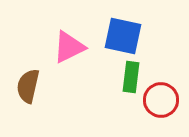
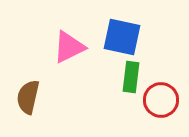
blue square: moved 1 px left, 1 px down
brown semicircle: moved 11 px down
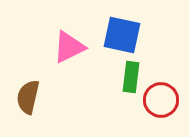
blue square: moved 2 px up
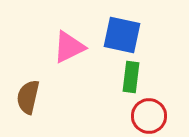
red circle: moved 12 px left, 16 px down
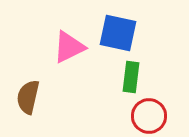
blue square: moved 4 px left, 2 px up
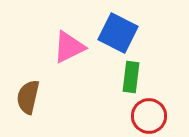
blue square: rotated 15 degrees clockwise
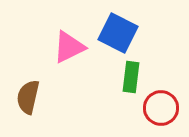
red circle: moved 12 px right, 8 px up
